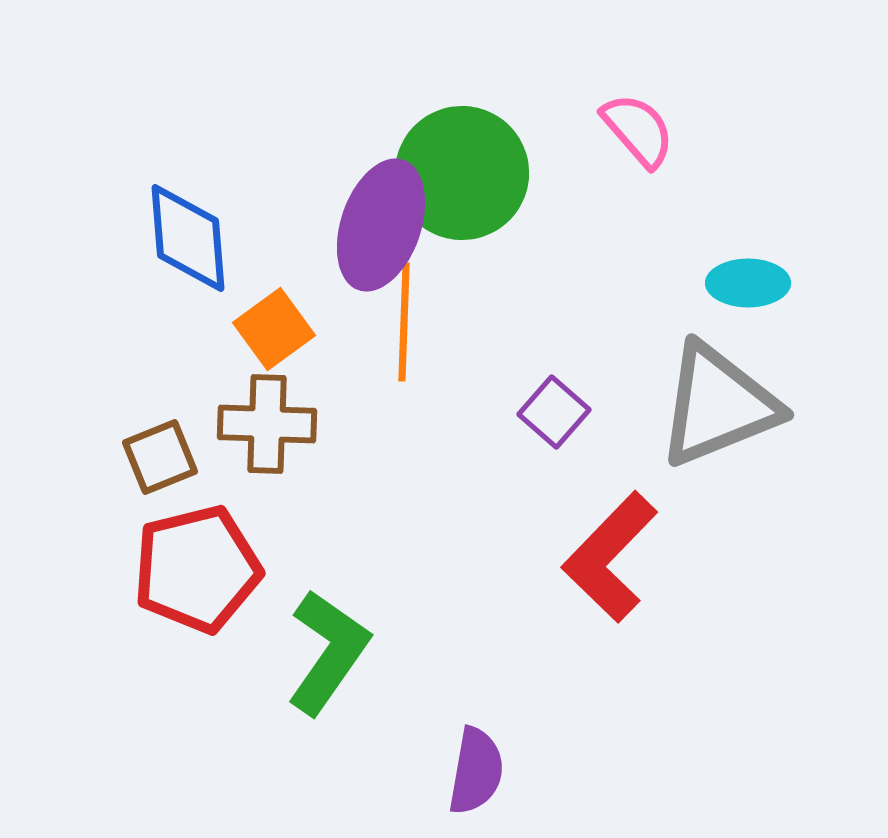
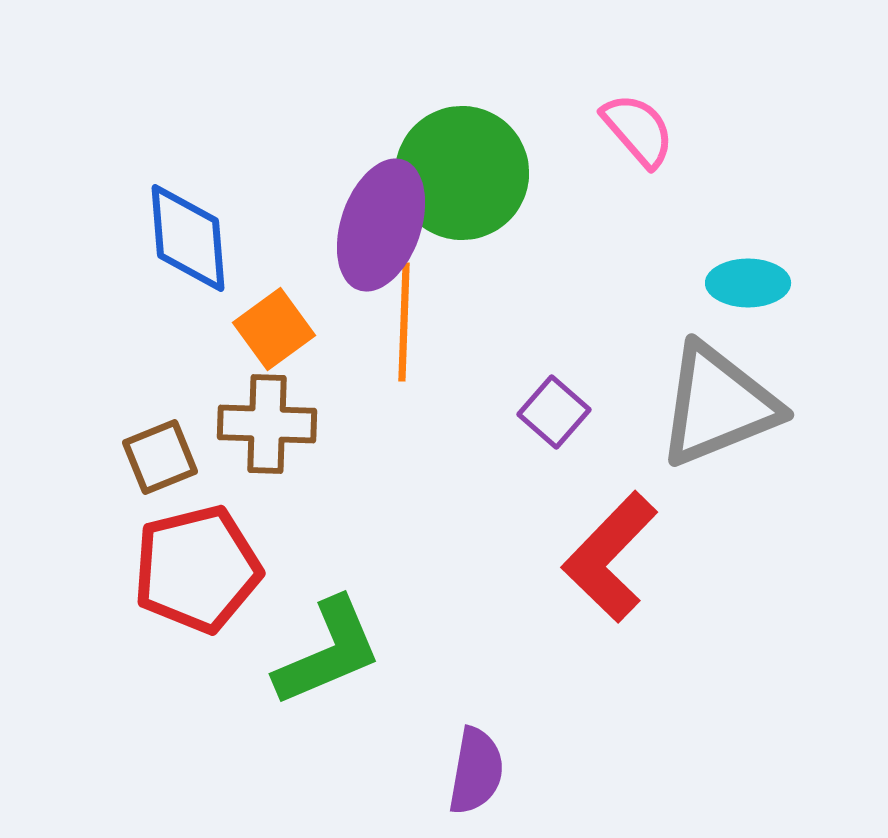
green L-shape: rotated 32 degrees clockwise
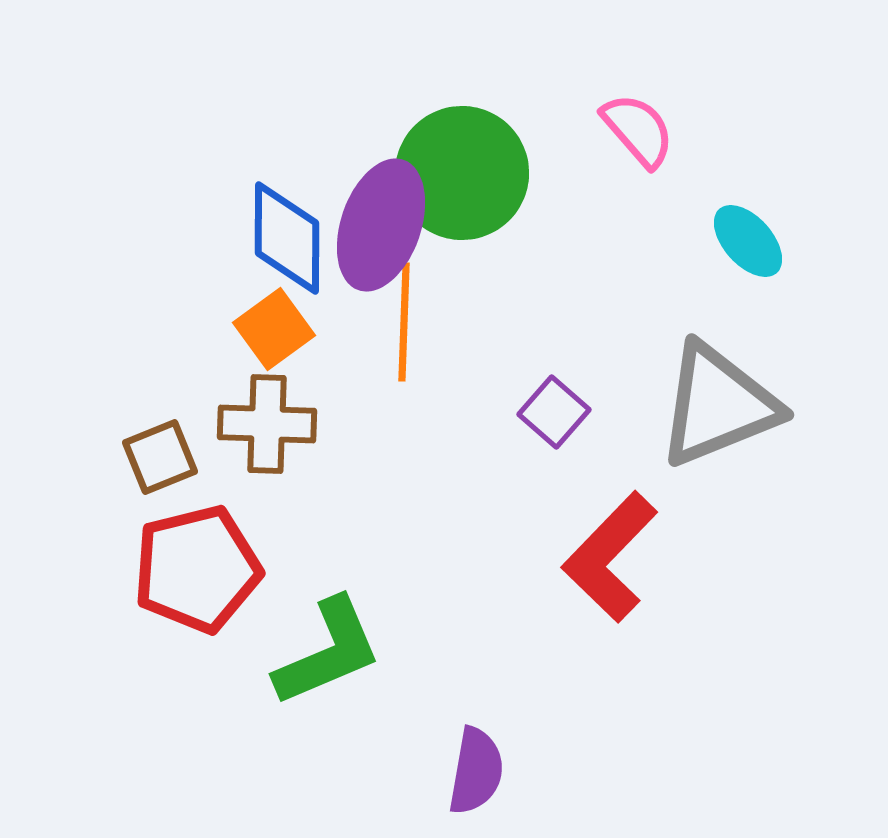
blue diamond: moved 99 px right; rotated 5 degrees clockwise
cyan ellipse: moved 42 px up; rotated 48 degrees clockwise
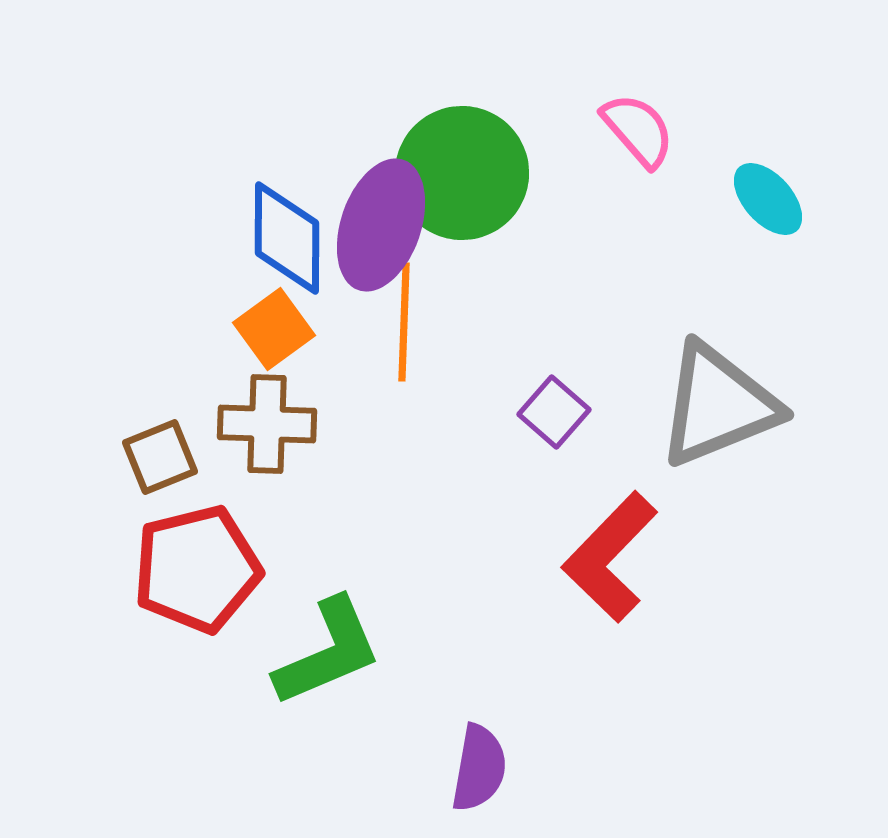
cyan ellipse: moved 20 px right, 42 px up
purple semicircle: moved 3 px right, 3 px up
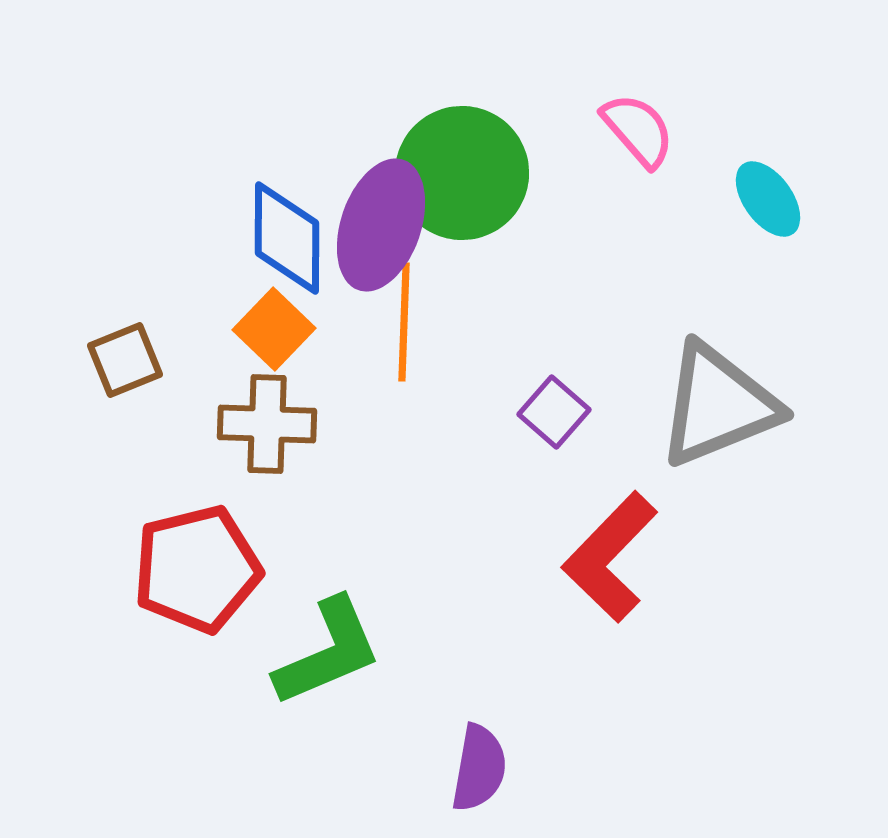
cyan ellipse: rotated 6 degrees clockwise
orange square: rotated 10 degrees counterclockwise
brown square: moved 35 px left, 97 px up
